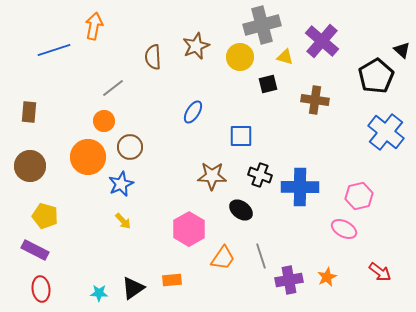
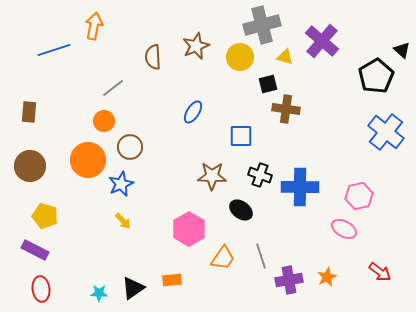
brown cross at (315, 100): moved 29 px left, 9 px down
orange circle at (88, 157): moved 3 px down
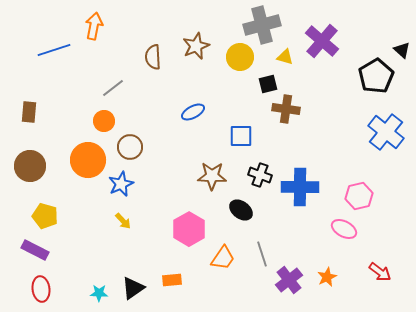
blue ellipse at (193, 112): rotated 30 degrees clockwise
gray line at (261, 256): moved 1 px right, 2 px up
purple cross at (289, 280): rotated 28 degrees counterclockwise
